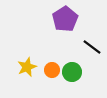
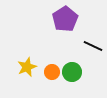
black line: moved 1 px right, 1 px up; rotated 12 degrees counterclockwise
orange circle: moved 2 px down
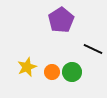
purple pentagon: moved 4 px left, 1 px down
black line: moved 3 px down
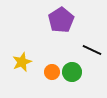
black line: moved 1 px left, 1 px down
yellow star: moved 5 px left, 5 px up
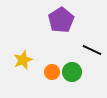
yellow star: moved 1 px right, 2 px up
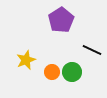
yellow star: moved 3 px right
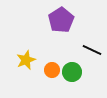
orange circle: moved 2 px up
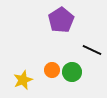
yellow star: moved 3 px left, 20 px down
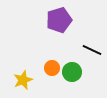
purple pentagon: moved 2 px left; rotated 15 degrees clockwise
orange circle: moved 2 px up
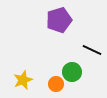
orange circle: moved 4 px right, 16 px down
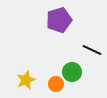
yellow star: moved 3 px right
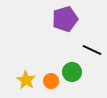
purple pentagon: moved 6 px right, 1 px up
yellow star: rotated 18 degrees counterclockwise
orange circle: moved 5 px left, 3 px up
